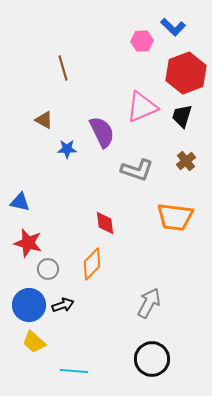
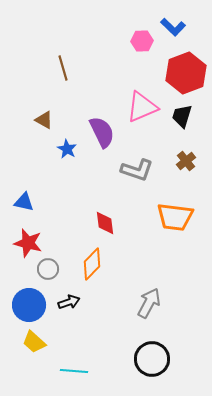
blue star: rotated 30 degrees clockwise
blue triangle: moved 4 px right
black arrow: moved 6 px right, 3 px up
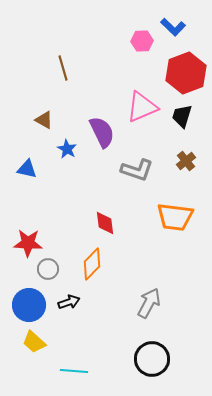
blue triangle: moved 3 px right, 33 px up
red star: rotated 12 degrees counterclockwise
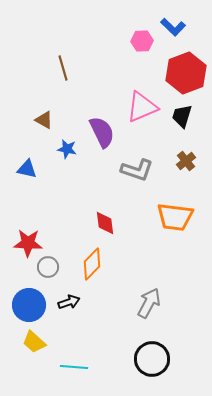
blue star: rotated 18 degrees counterclockwise
gray circle: moved 2 px up
cyan line: moved 4 px up
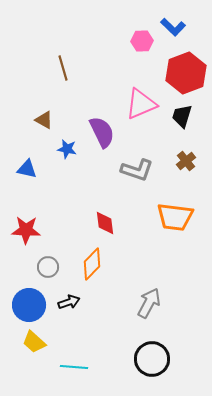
pink triangle: moved 1 px left, 3 px up
red star: moved 2 px left, 13 px up
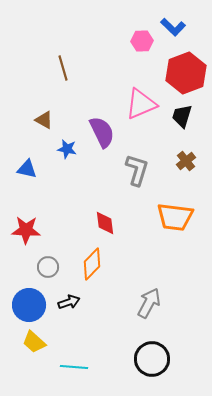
gray L-shape: rotated 92 degrees counterclockwise
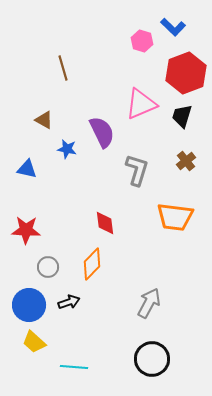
pink hexagon: rotated 20 degrees clockwise
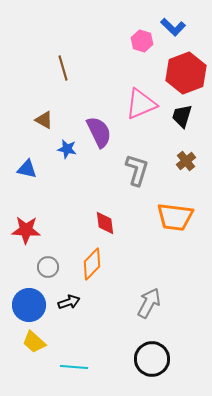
purple semicircle: moved 3 px left
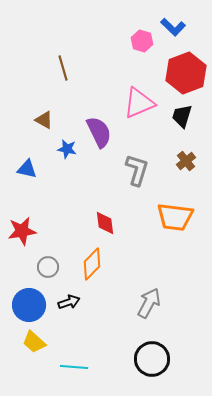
pink triangle: moved 2 px left, 1 px up
red star: moved 4 px left, 1 px down; rotated 12 degrees counterclockwise
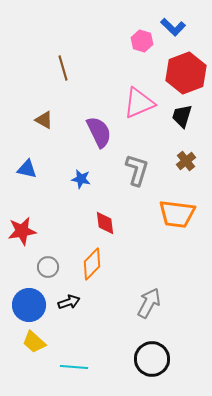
blue star: moved 14 px right, 30 px down
orange trapezoid: moved 2 px right, 3 px up
